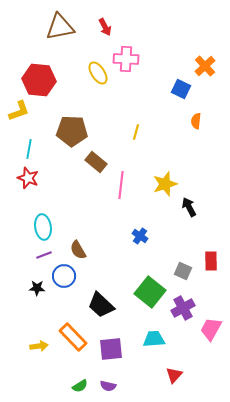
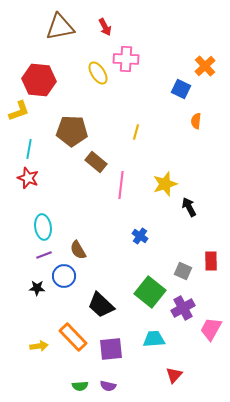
green semicircle: rotated 28 degrees clockwise
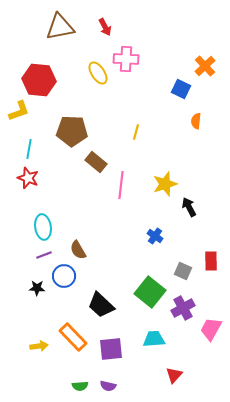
blue cross: moved 15 px right
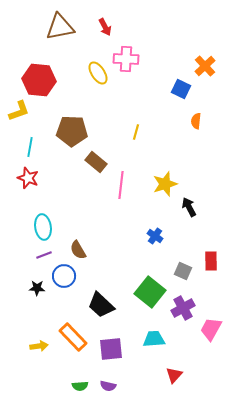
cyan line: moved 1 px right, 2 px up
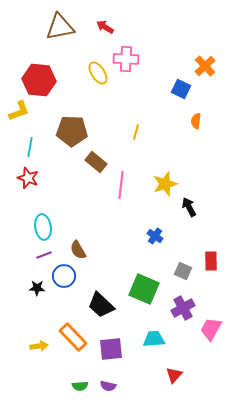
red arrow: rotated 150 degrees clockwise
green square: moved 6 px left, 3 px up; rotated 16 degrees counterclockwise
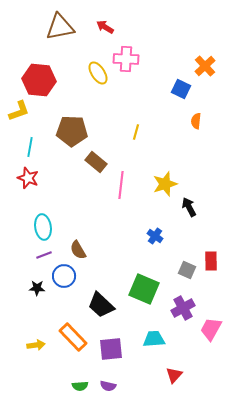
gray square: moved 4 px right, 1 px up
yellow arrow: moved 3 px left, 1 px up
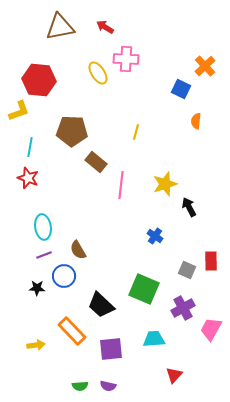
orange rectangle: moved 1 px left, 6 px up
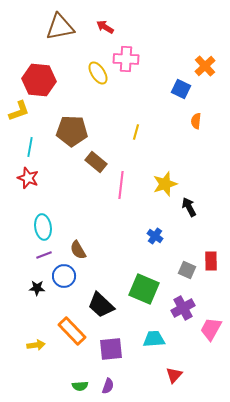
purple semicircle: rotated 84 degrees counterclockwise
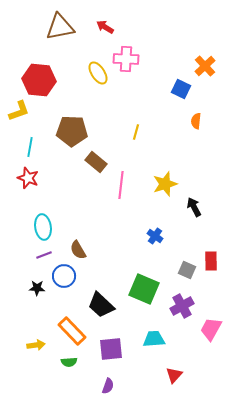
black arrow: moved 5 px right
purple cross: moved 1 px left, 2 px up
green semicircle: moved 11 px left, 24 px up
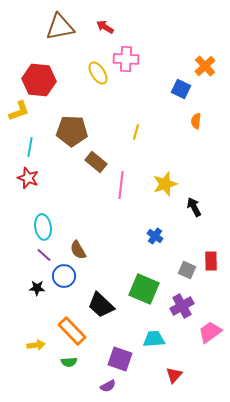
purple line: rotated 63 degrees clockwise
pink trapezoid: moved 1 px left, 3 px down; rotated 25 degrees clockwise
purple square: moved 9 px right, 10 px down; rotated 25 degrees clockwise
purple semicircle: rotated 42 degrees clockwise
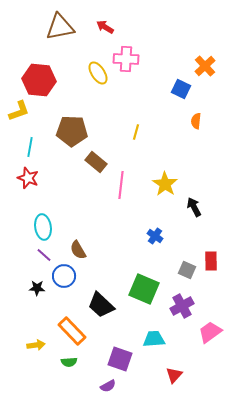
yellow star: rotated 20 degrees counterclockwise
